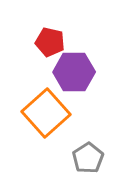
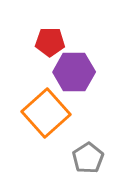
red pentagon: rotated 12 degrees counterclockwise
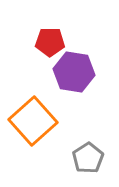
purple hexagon: rotated 9 degrees clockwise
orange square: moved 13 px left, 8 px down
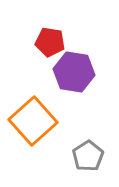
red pentagon: rotated 8 degrees clockwise
gray pentagon: moved 2 px up
